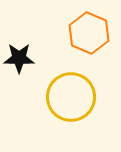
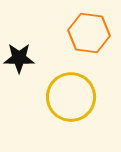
orange hexagon: rotated 15 degrees counterclockwise
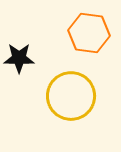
yellow circle: moved 1 px up
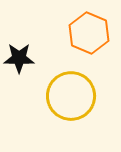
orange hexagon: rotated 15 degrees clockwise
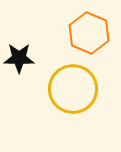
yellow circle: moved 2 px right, 7 px up
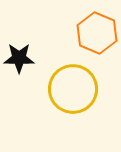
orange hexagon: moved 8 px right
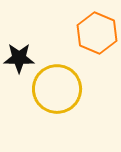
yellow circle: moved 16 px left
